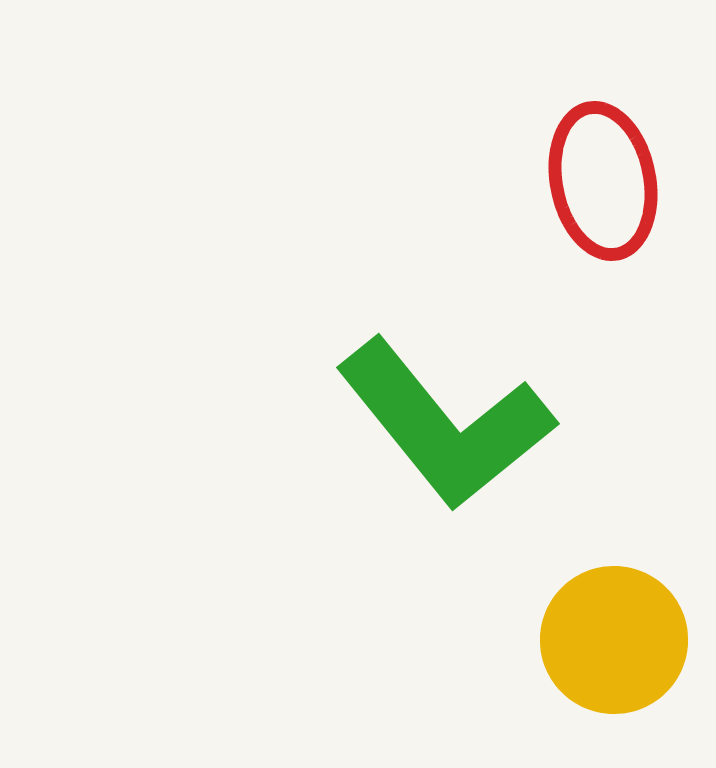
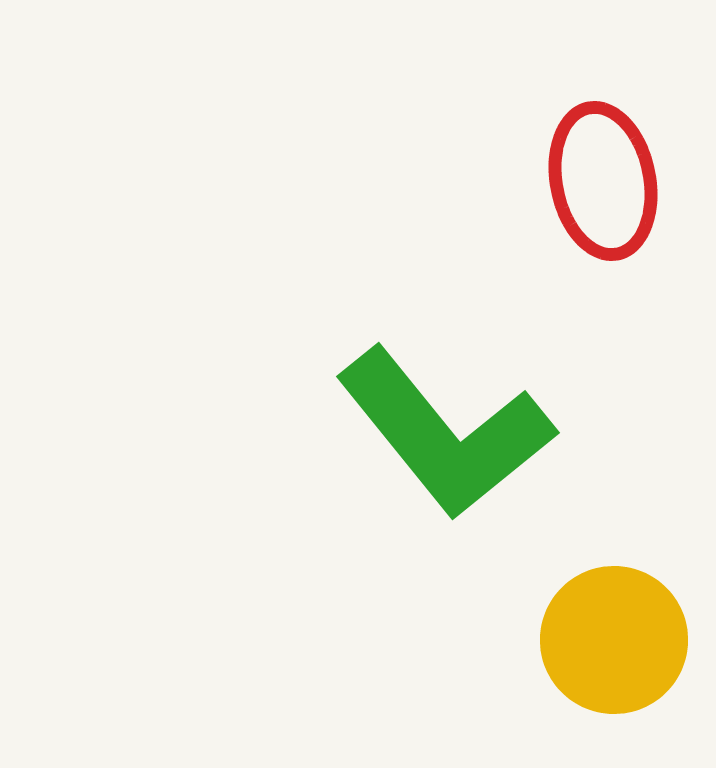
green L-shape: moved 9 px down
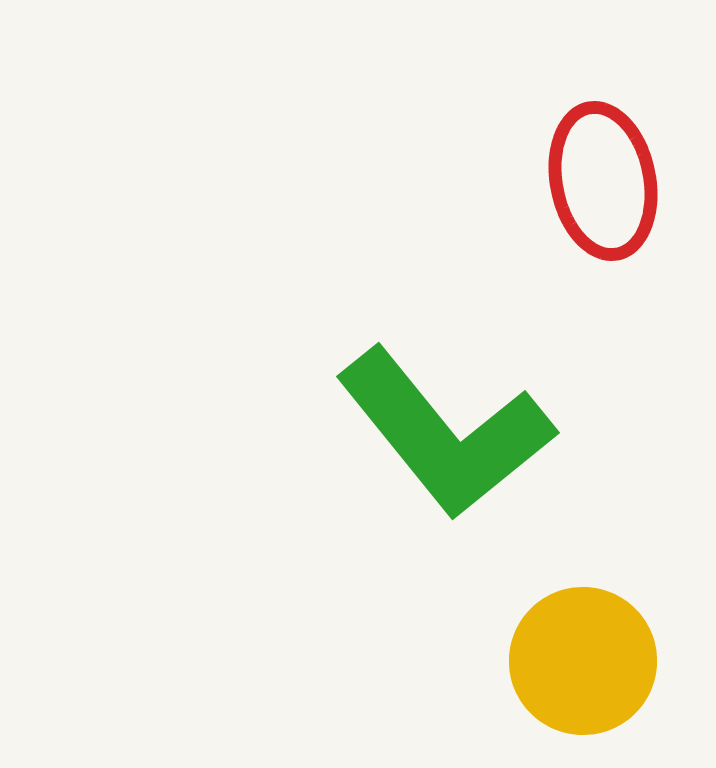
yellow circle: moved 31 px left, 21 px down
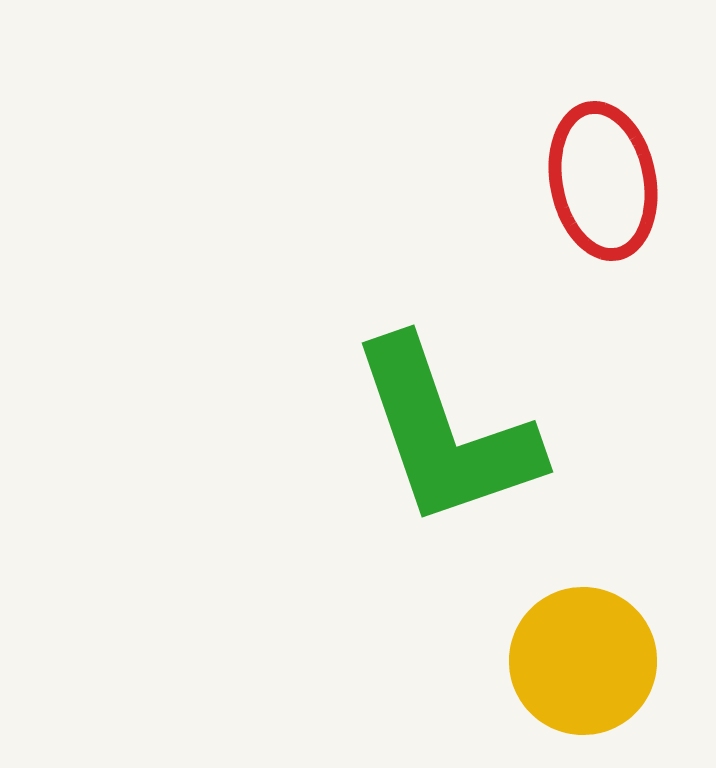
green L-shape: rotated 20 degrees clockwise
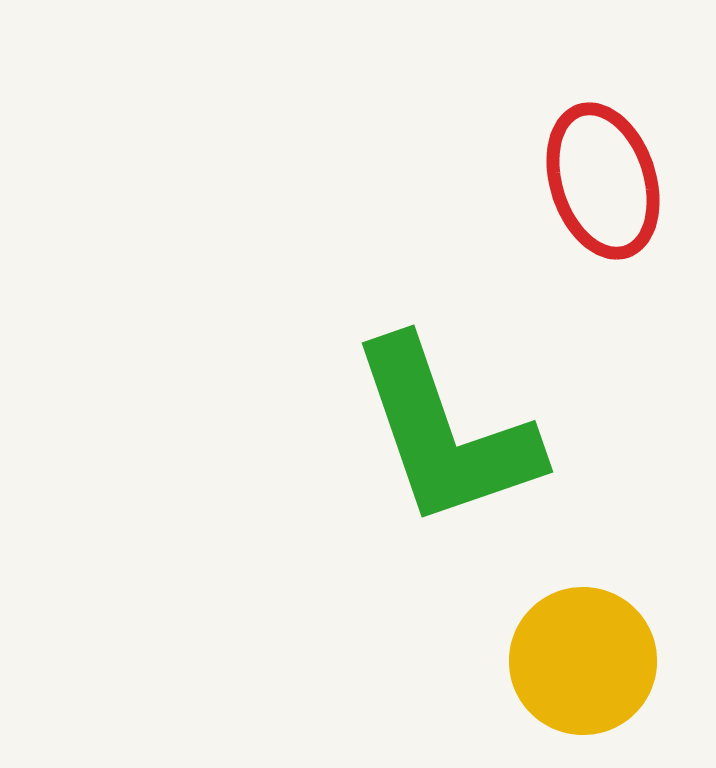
red ellipse: rotated 7 degrees counterclockwise
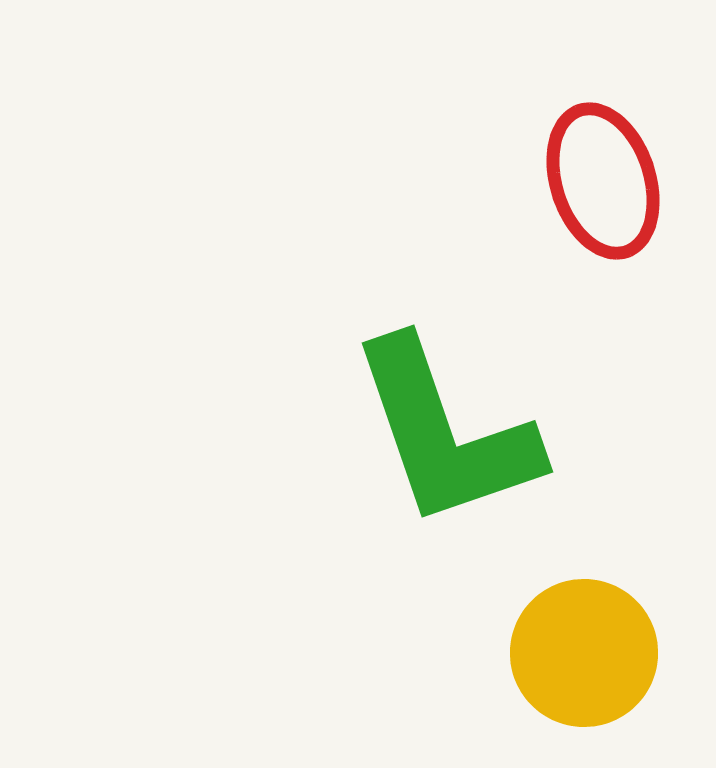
yellow circle: moved 1 px right, 8 px up
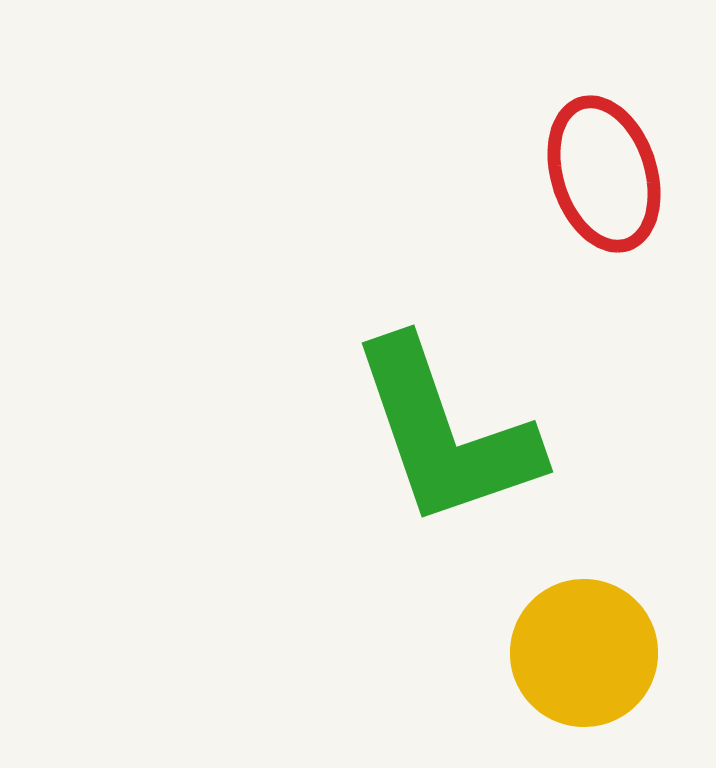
red ellipse: moved 1 px right, 7 px up
